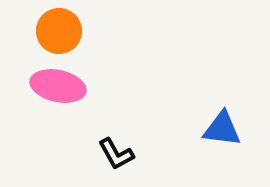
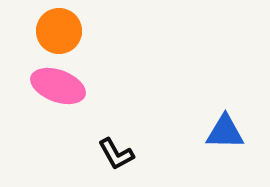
pink ellipse: rotated 8 degrees clockwise
blue triangle: moved 3 px right, 3 px down; rotated 6 degrees counterclockwise
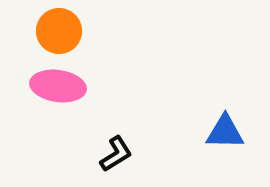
pink ellipse: rotated 12 degrees counterclockwise
black L-shape: rotated 93 degrees counterclockwise
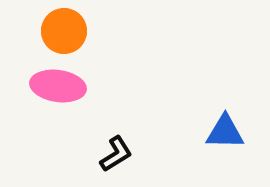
orange circle: moved 5 px right
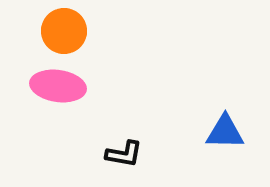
black L-shape: moved 8 px right; rotated 42 degrees clockwise
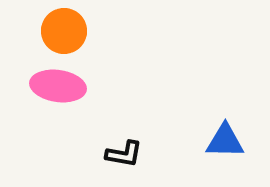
blue triangle: moved 9 px down
